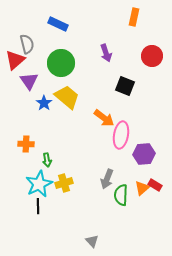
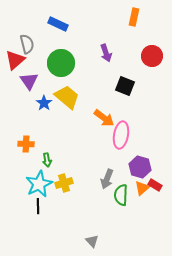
purple hexagon: moved 4 px left, 13 px down; rotated 20 degrees clockwise
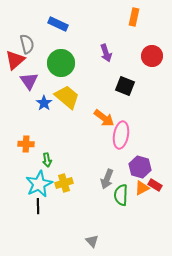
orange triangle: rotated 14 degrees clockwise
